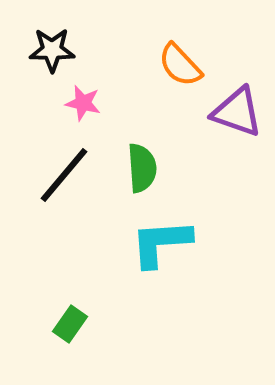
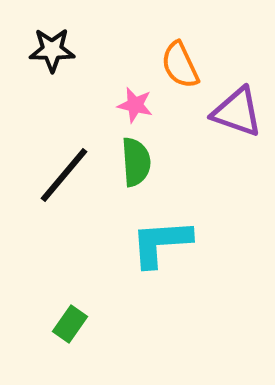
orange semicircle: rotated 18 degrees clockwise
pink star: moved 52 px right, 2 px down
green semicircle: moved 6 px left, 6 px up
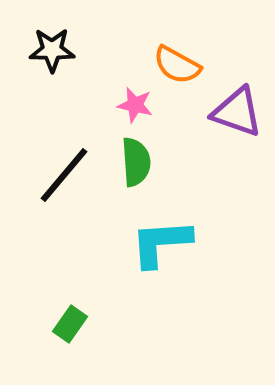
orange semicircle: moved 3 px left; rotated 36 degrees counterclockwise
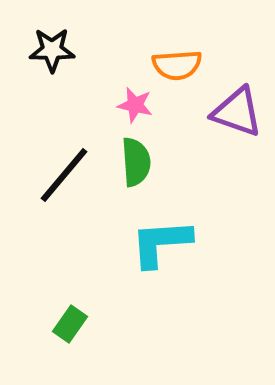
orange semicircle: rotated 33 degrees counterclockwise
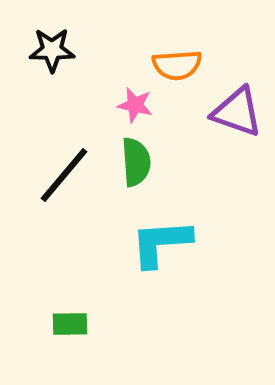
green rectangle: rotated 54 degrees clockwise
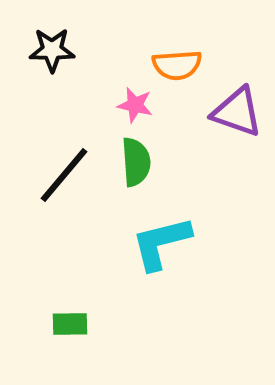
cyan L-shape: rotated 10 degrees counterclockwise
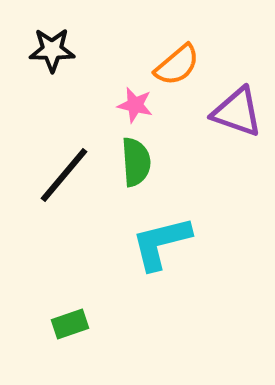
orange semicircle: rotated 36 degrees counterclockwise
green rectangle: rotated 18 degrees counterclockwise
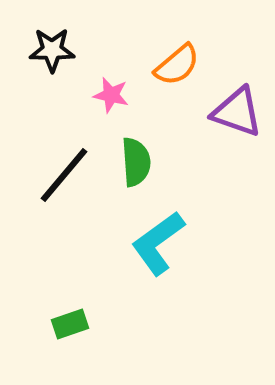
pink star: moved 24 px left, 10 px up
cyan L-shape: moved 3 px left; rotated 22 degrees counterclockwise
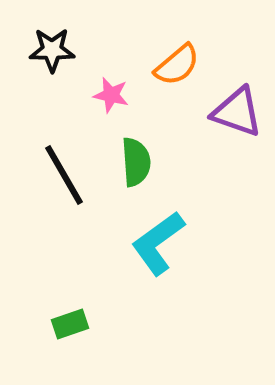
black line: rotated 70 degrees counterclockwise
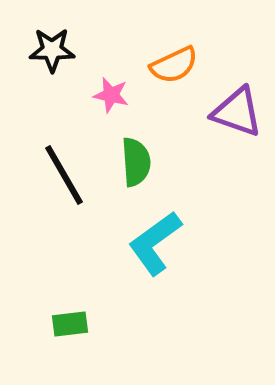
orange semicircle: moved 3 px left; rotated 15 degrees clockwise
cyan L-shape: moved 3 px left
green rectangle: rotated 12 degrees clockwise
